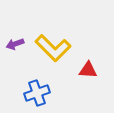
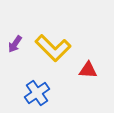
purple arrow: rotated 36 degrees counterclockwise
blue cross: rotated 15 degrees counterclockwise
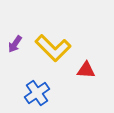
red triangle: moved 2 px left
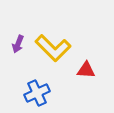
purple arrow: moved 3 px right; rotated 12 degrees counterclockwise
blue cross: rotated 10 degrees clockwise
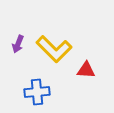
yellow L-shape: moved 1 px right, 1 px down
blue cross: moved 1 px up; rotated 20 degrees clockwise
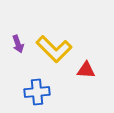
purple arrow: rotated 42 degrees counterclockwise
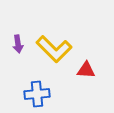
purple arrow: rotated 12 degrees clockwise
blue cross: moved 2 px down
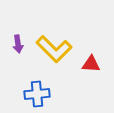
red triangle: moved 5 px right, 6 px up
